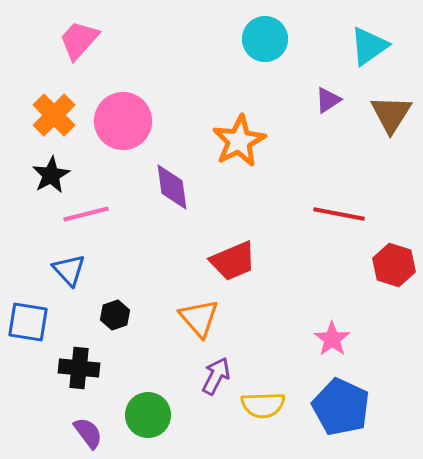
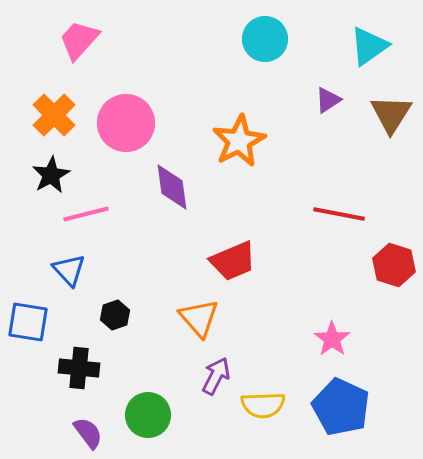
pink circle: moved 3 px right, 2 px down
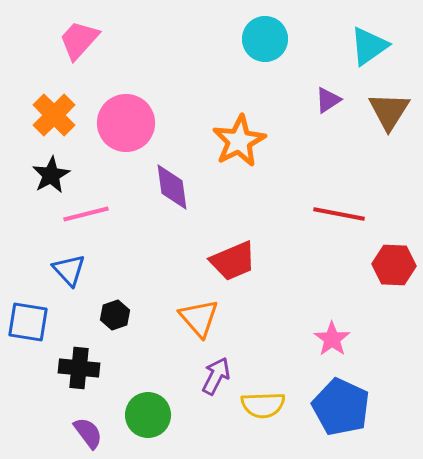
brown triangle: moved 2 px left, 3 px up
red hexagon: rotated 15 degrees counterclockwise
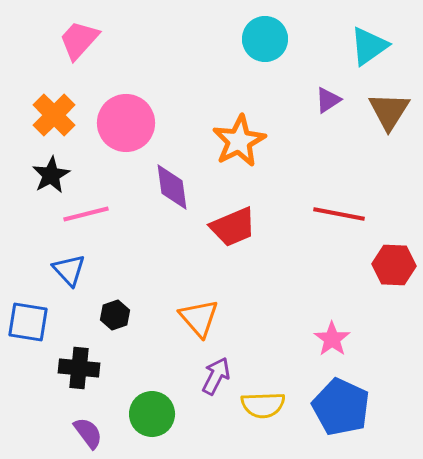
red trapezoid: moved 34 px up
green circle: moved 4 px right, 1 px up
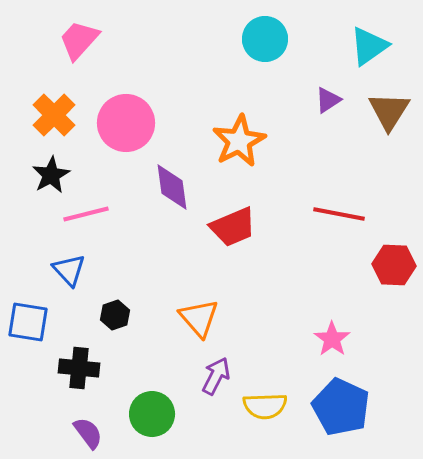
yellow semicircle: moved 2 px right, 1 px down
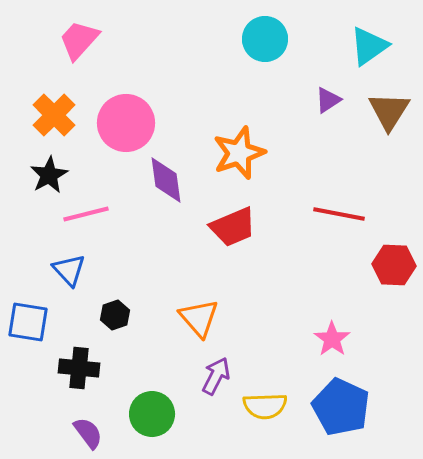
orange star: moved 12 px down; rotated 8 degrees clockwise
black star: moved 2 px left
purple diamond: moved 6 px left, 7 px up
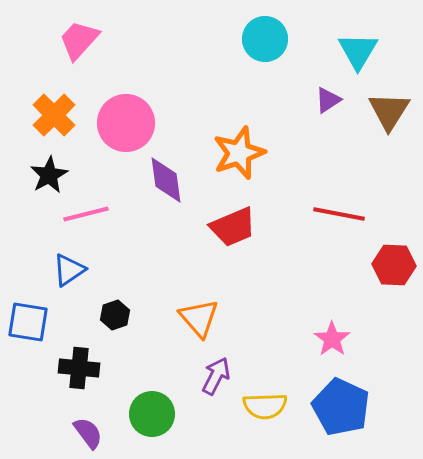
cyan triangle: moved 11 px left, 5 px down; rotated 24 degrees counterclockwise
blue triangle: rotated 39 degrees clockwise
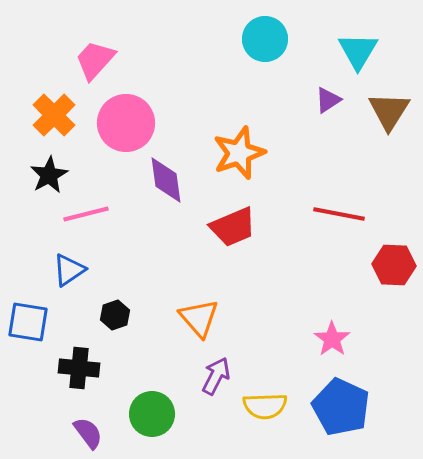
pink trapezoid: moved 16 px right, 20 px down
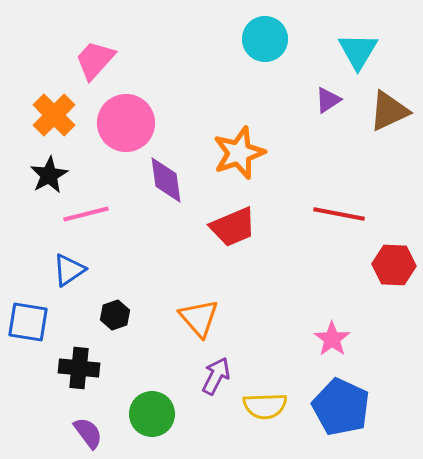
brown triangle: rotated 33 degrees clockwise
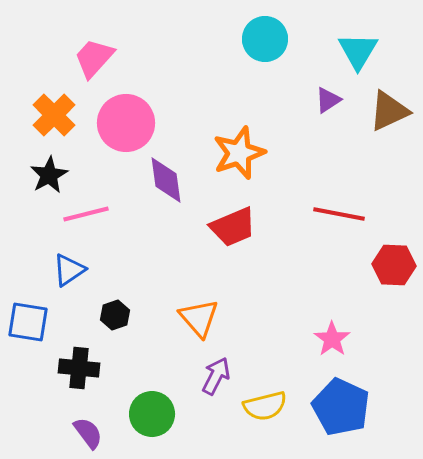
pink trapezoid: moved 1 px left, 2 px up
yellow semicircle: rotated 12 degrees counterclockwise
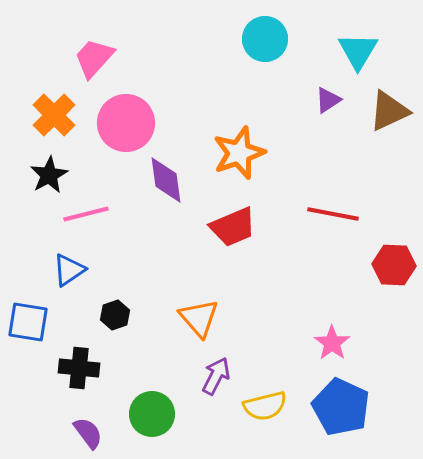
red line: moved 6 px left
pink star: moved 4 px down
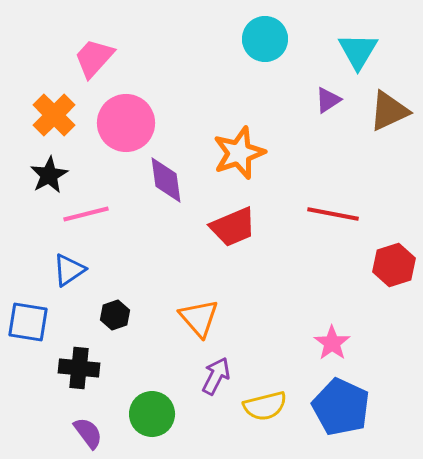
red hexagon: rotated 21 degrees counterclockwise
